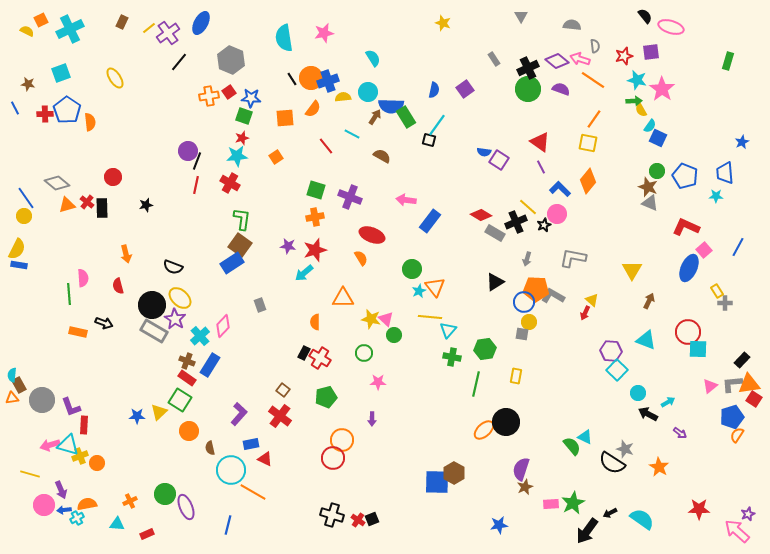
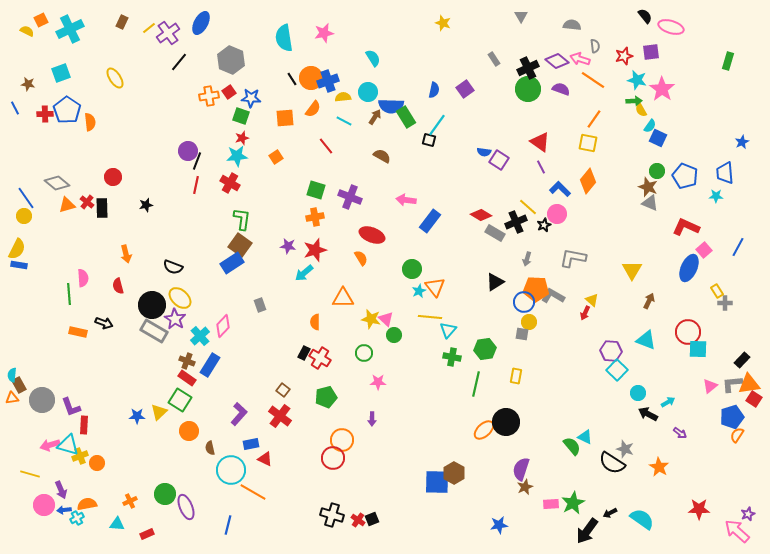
green square at (244, 116): moved 3 px left
cyan line at (352, 134): moved 8 px left, 13 px up
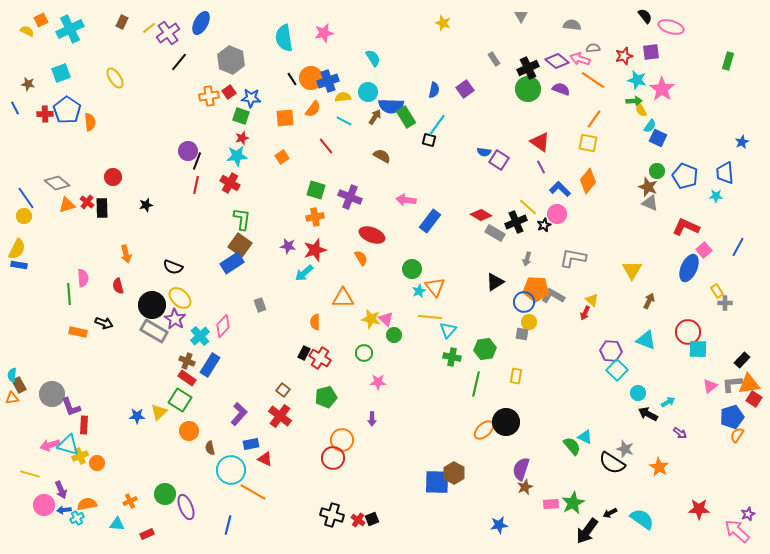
gray semicircle at (595, 46): moved 2 px left, 2 px down; rotated 88 degrees counterclockwise
orange square at (276, 157): moved 6 px right
gray circle at (42, 400): moved 10 px right, 6 px up
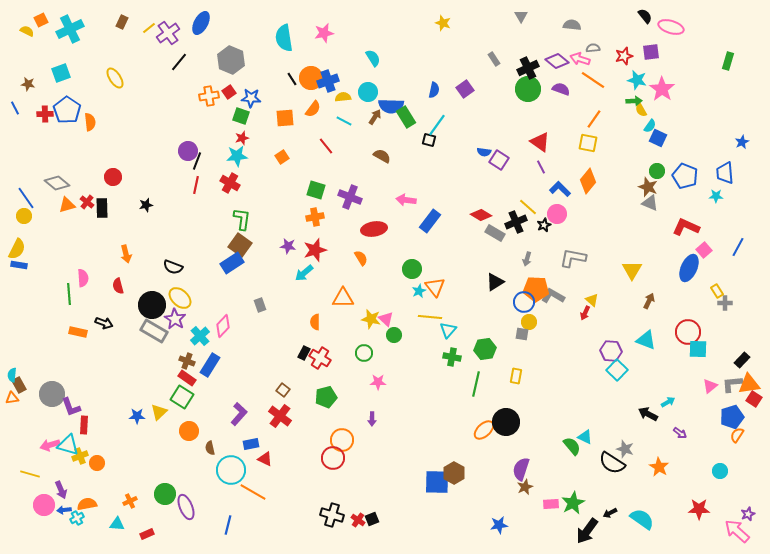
red ellipse at (372, 235): moved 2 px right, 6 px up; rotated 30 degrees counterclockwise
cyan circle at (638, 393): moved 82 px right, 78 px down
green square at (180, 400): moved 2 px right, 3 px up
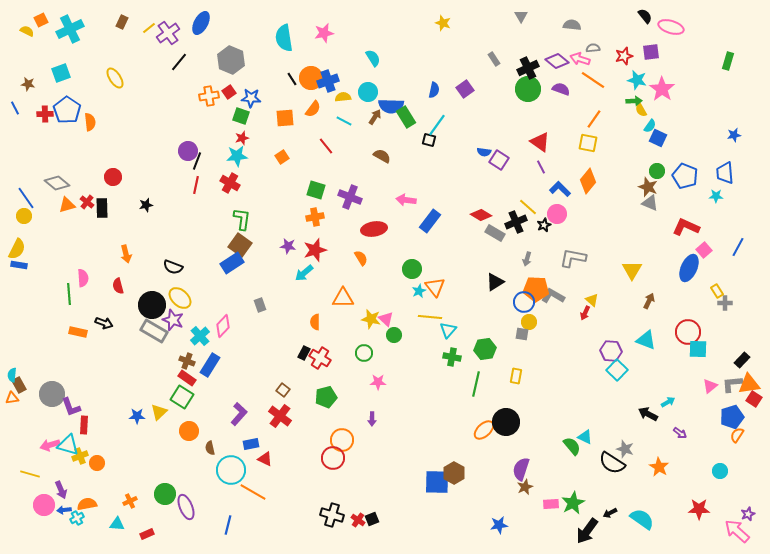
blue star at (742, 142): moved 8 px left, 7 px up; rotated 16 degrees clockwise
purple star at (175, 319): moved 2 px left, 1 px down; rotated 10 degrees counterclockwise
